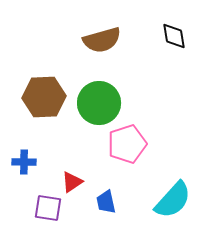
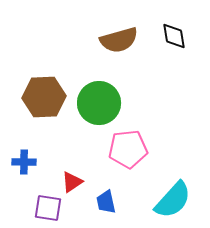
brown semicircle: moved 17 px right
pink pentagon: moved 1 px right, 5 px down; rotated 12 degrees clockwise
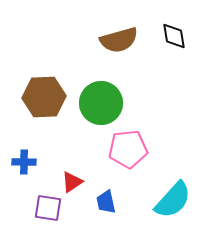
green circle: moved 2 px right
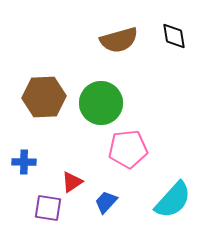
blue trapezoid: rotated 55 degrees clockwise
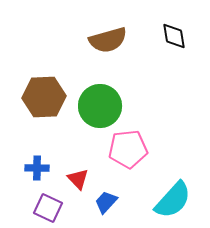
brown semicircle: moved 11 px left
green circle: moved 1 px left, 3 px down
blue cross: moved 13 px right, 6 px down
red triangle: moved 6 px right, 3 px up; rotated 40 degrees counterclockwise
purple square: rotated 16 degrees clockwise
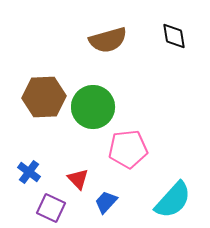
green circle: moved 7 px left, 1 px down
blue cross: moved 8 px left, 4 px down; rotated 35 degrees clockwise
purple square: moved 3 px right
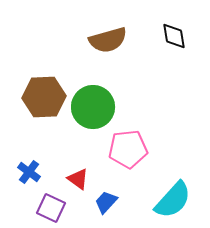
red triangle: rotated 10 degrees counterclockwise
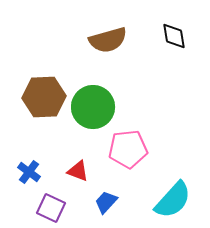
red triangle: moved 8 px up; rotated 15 degrees counterclockwise
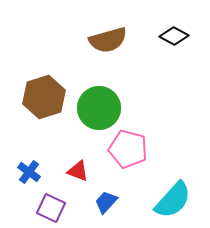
black diamond: rotated 52 degrees counterclockwise
brown hexagon: rotated 15 degrees counterclockwise
green circle: moved 6 px right, 1 px down
pink pentagon: rotated 21 degrees clockwise
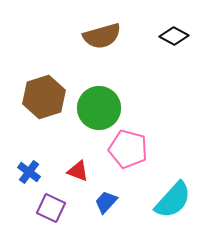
brown semicircle: moved 6 px left, 4 px up
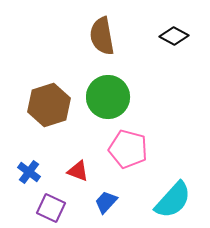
brown semicircle: rotated 96 degrees clockwise
brown hexagon: moved 5 px right, 8 px down
green circle: moved 9 px right, 11 px up
